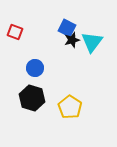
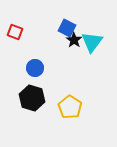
black star: moved 2 px right; rotated 21 degrees counterclockwise
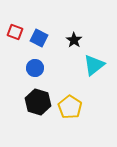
blue square: moved 28 px left, 10 px down
cyan triangle: moved 2 px right, 23 px down; rotated 15 degrees clockwise
black hexagon: moved 6 px right, 4 px down
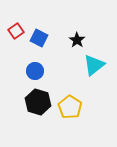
red square: moved 1 px right, 1 px up; rotated 35 degrees clockwise
black star: moved 3 px right
blue circle: moved 3 px down
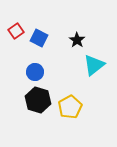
blue circle: moved 1 px down
black hexagon: moved 2 px up
yellow pentagon: rotated 10 degrees clockwise
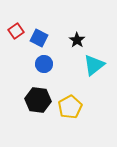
blue circle: moved 9 px right, 8 px up
black hexagon: rotated 10 degrees counterclockwise
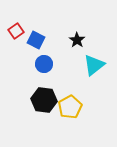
blue square: moved 3 px left, 2 px down
black hexagon: moved 6 px right
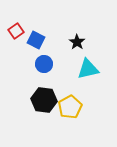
black star: moved 2 px down
cyan triangle: moved 6 px left, 4 px down; rotated 25 degrees clockwise
